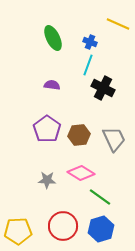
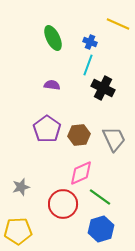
pink diamond: rotated 56 degrees counterclockwise
gray star: moved 26 px left, 7 px down; rotated 18 degrees counterclockwise
red circle: moved 22 px up
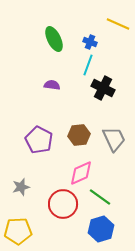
green ellipse: moved 1 px right, 1 px down
purple pentagon: moved 8 px left, 11 px down; rotated 8 degrees counterclockwise
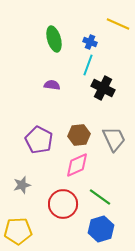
green ellipse: rotated 10 degrees clockwise
pink diamond: moved 4 px left, 8 px up
gray star: moved 1 px right, 2 px up
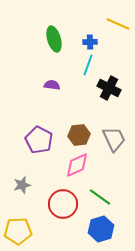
blue cross: rotated 24 degrees counterclockwise
black cross: moved 6 px right
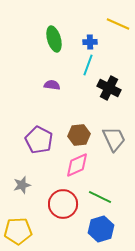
green line: rotated 10 degrees counterclockwise
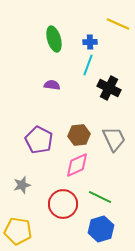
yellow pentagon: rotated 12 degrees clockwise
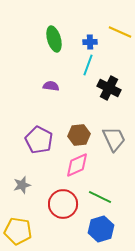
yellow line: moved 2 px right, 8 px down
purple semicircle: moved 1 px left, 1 px down
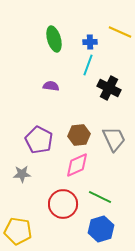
gray star: moved 11 px up; rotated 12 degrees clockwise
